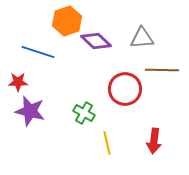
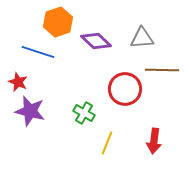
orange hexagon: moved 9 px left, 1 px down
red star: rotated 24 degrees clockwise
yellow line: rotated 35 degrees clockwise
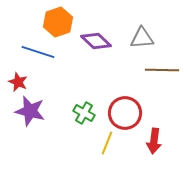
red circle: moved 24 px down
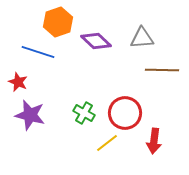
purple star: moved 4 px down
yellow line: rotated 30 degrees clockwise
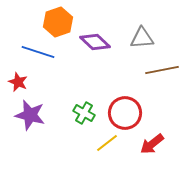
purple diamond: moved 1 px left, 1 px down
brown line: rotated 12 degrees counterclockwise
red arrow: moved 2 px left, 3 px down; rotated 45 degrees clockwise
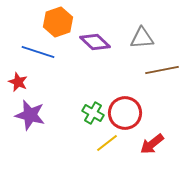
green cross: moved 9 px right
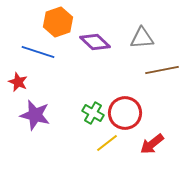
purple star: moved 5 px right
